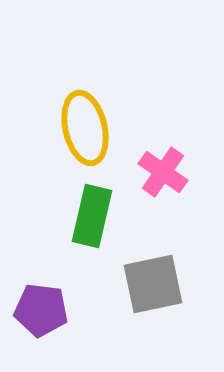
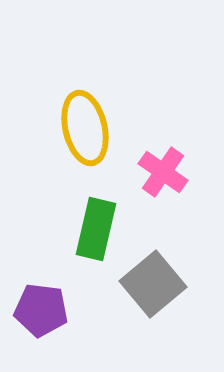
green rectangle: moved 4 px right, 13 px down
gray square: rotated 28 degrees counterclockwise
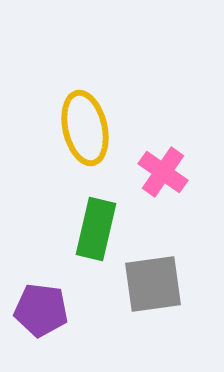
gray square: rotated 32 degrees clockwise
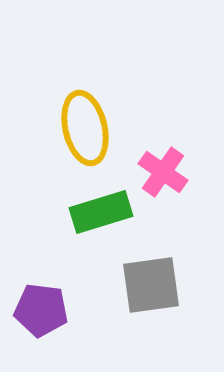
green rectangle: moved 5 px right, 17 px up; rotated 60 degrees clockwise
gray square: moved 2 px left, 1 px down
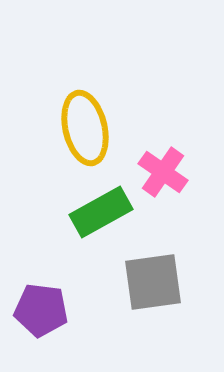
green rectangle: rotated 12 degrees counterclockwise
gray square: moved 2 px right, 3 px up
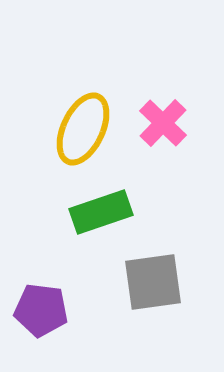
yellow ellipse: moved 2 px left, 1 px down; rotated 38 degrees clockwise
pink cross: moved 49 px up; rotated 9 degrees clockwise
green rectangle: rotated 10 degrees clockwise
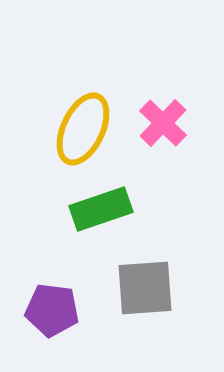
green rectangle: moved 3 px up
gray square: moved 8 px left, 6 px down; rotated 4 degrees clockwise
purple pentagon: moved 11 px right
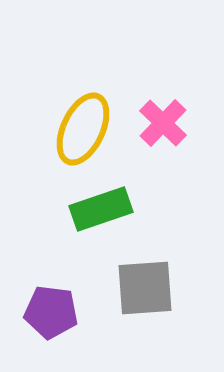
purple pentagon: moved 1 px left, 2 px down
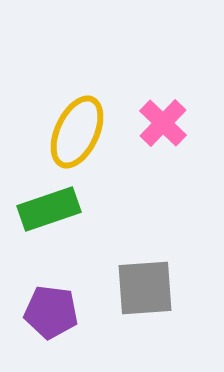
yellow ellipse: moved 6 px left, 3 px down
green rectangle: moved 52 px left
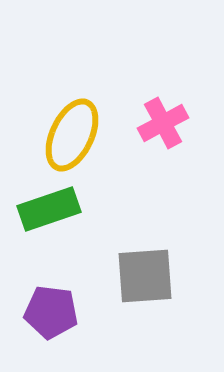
pink cross: rotated 18 degrees clockwise
yellow ellipse: moved 5 px left, 3 px down
gray square: moved 12 px up
